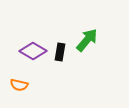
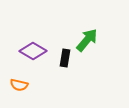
black rectangle: moved 5 px right, 6 px down
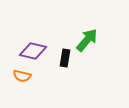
purple diamond: rotated 16 degrees counterclockwise
orange semicircle: moved 3 px right, 9 px up
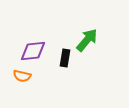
purple diamond: rotated 20 degrees counterclockwise
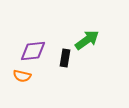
green arrow: rotated 15 degrees clockwise
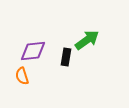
black rectangle: moved 1 px right, 1 px up
orange semicircle: rotated 60 degrees clockwise
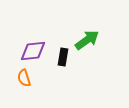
black rectangle: moved 3 px left
orange semicircle: moved 2 px right, 2 px down
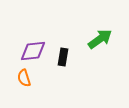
green arrow: moved 13 px right, 1 px up
